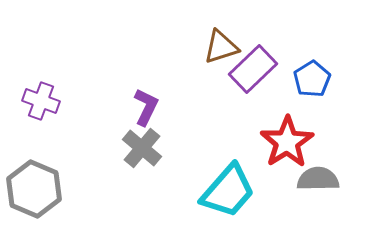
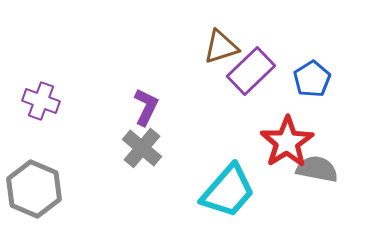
purple rectangle: moved 2 px left, 2 px down
gray semicircle: moved 1 px left, 10 px up; rotated 12 degrees clockwise
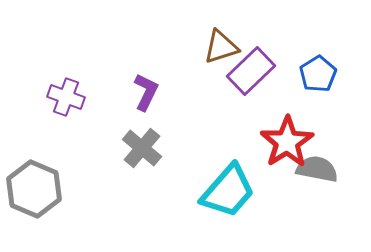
blue pentagon: moved 6 px right, 5 px up
purple cross: moved 25 px right, 4 px up
purple L-shape: moved 15 px up
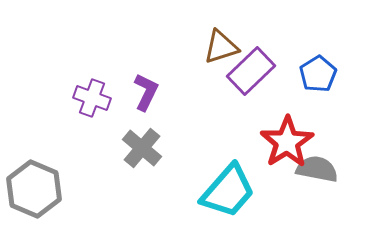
purple cross: moved 26 px right, 1 px down
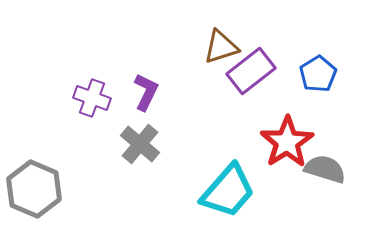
purple rectangle: rotated 6 degrees clockwise
gray cross: moved 2 px left, 4 px up
gray semicircle: moved 8 px right; rotated 6 degrees clockwise
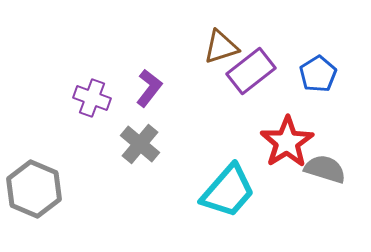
purple L-shape: moved 3 px right, 4 px up; rotated 12 degrees clockwise
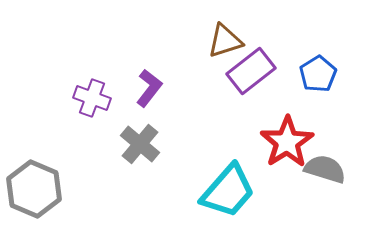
brown triangle: moved 4 px right, 6 px up
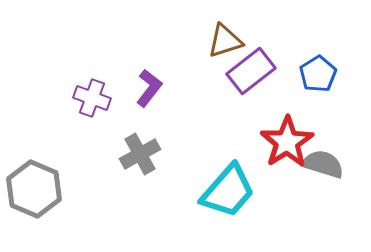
gray cross: moved 10 px down; rotated 21 degrees clockwise
gray semicircle: moved 2 px left, 5 px up
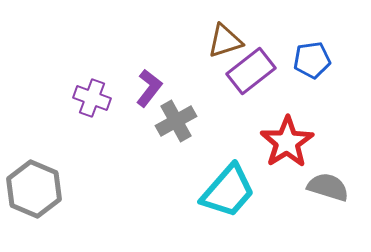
blue pentagon: moved 6 px left, 14 px up; rotated 24 degrees clockwise
gray cross: moved 36 px right, 33 px up
gray semicircle: moved 5 px right, 23 px down
